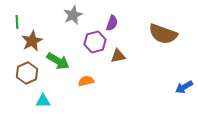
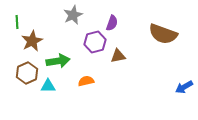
green arrow: rotated 40 degrees counterclockwise
cyan triangle: moved 5 px right, 15 px up
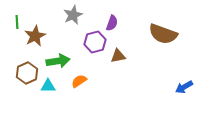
brown star: moved 3 px right, 5 px up
orange semicircle: moved 7 px left; rotated 21 degrees counterclockwise
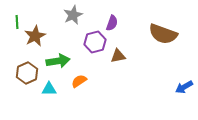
cyan triangle: moved 1 px right, 3 px down
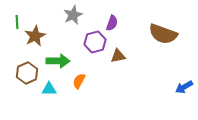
green arrow: rotated 10 degrees clockwise
orange semicircle: rotated 28 degrees counterclockwise
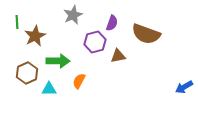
brown semicircle: moved 17 px left
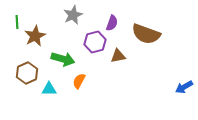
green arrow: moved 5 px right, 2 px up; rotated 15 degrees clockwise
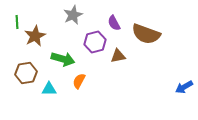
purple semicircle: moved 2 px right; rotated 133 degrees clockwise
brown hexagon: moved 1 px left; rotated 15 degrees clockwise
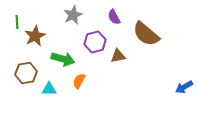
purple semicircle: moved 6 px up
brown semicircle: rotated 20 degrees clockwise
